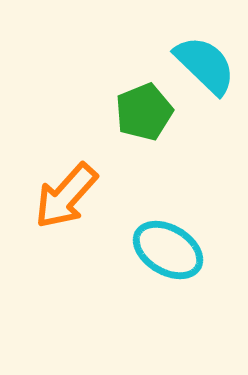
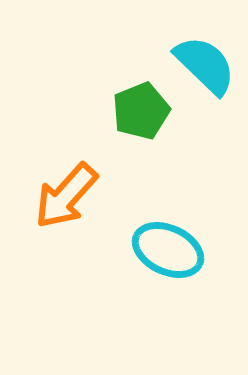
green pentagon: moved 3 px left, 1 px up
cyan ellipse: rotated 6 degrees counterclockwise
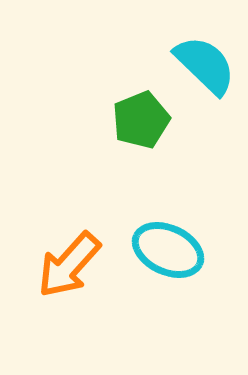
green pentagon: moved 9 px down
orange arrow: moved 3 px right, 69 px down
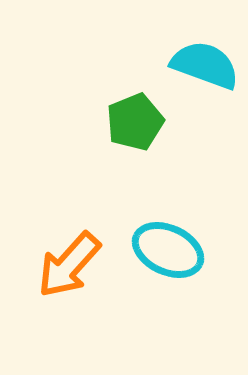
cyan semicircle: rotated 24 degrees counterclockwise
green pentagon: moved 6 px left, 2 px down
